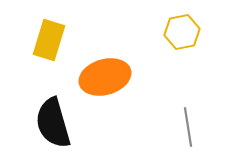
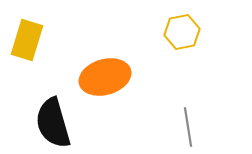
yellow rectangle: moved 22 px left
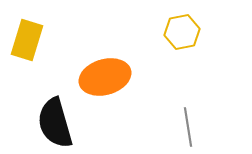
black semicircle: moved 2 px right
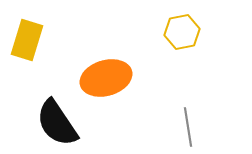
orange ellipse: moved 1 px right, 1 px down
black semicircle: moved 2 px right; rotated 18 degrees counterclockwise
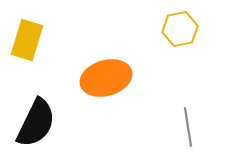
yellow hexagon: moved 2 px left, 3 px up
black semicircle: moved 21 px left; rotated 120 degrees counterclockwise
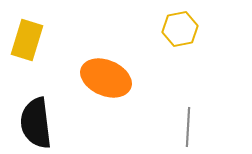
orange ellipse: rotated 39 degrees clockwise
black semicircle: rotated 147 degrees clockwise
gray line: rotated 12 degrees clockwise
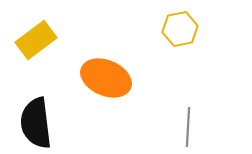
yellow rectangle: moved 9 px right; rotated 36 degrees clockwise
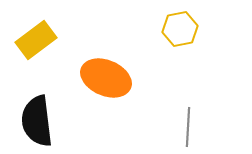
black semicircle: moved 1 px right, 2 px up
